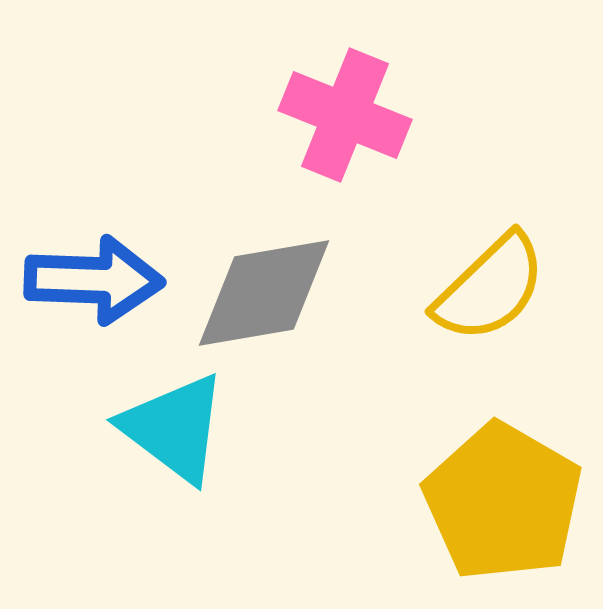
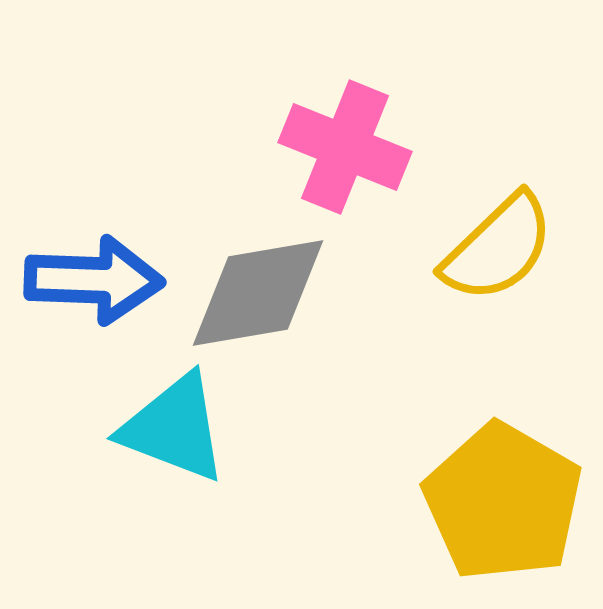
pink cross: moved 32 px down
yellow semicircle: moved 8 px right, 40 px up
gray diamond: moved 6 px left
cyan triangle: rotated 16 degrees counterclockwise
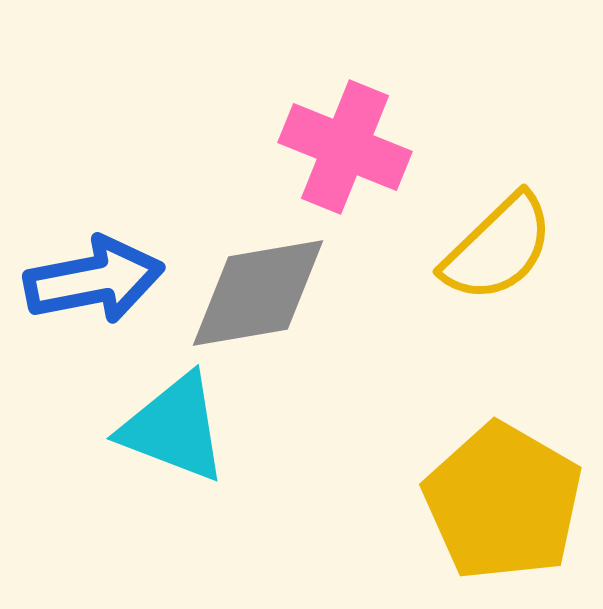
blue arrow: rotated 13 degrees counterclockwise
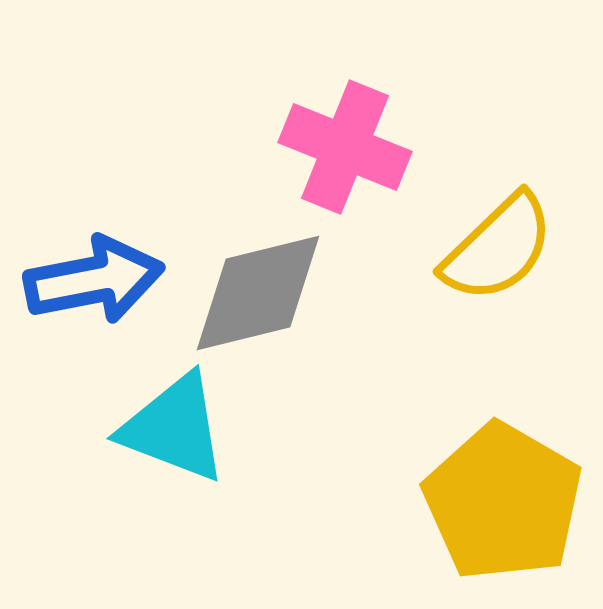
gray diamond: rotated 4 degrees counterclockwise
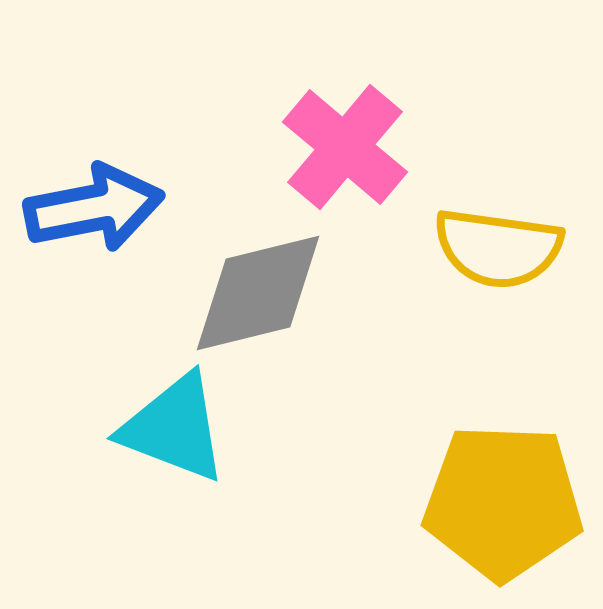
pink cross: rotated 18 degrees clockwise
yellow semicircle: rotated 52 degrees clockwise
blue arrow: moved 72 px up
yellow pentagon: rotated 28 degrees counterclockwise
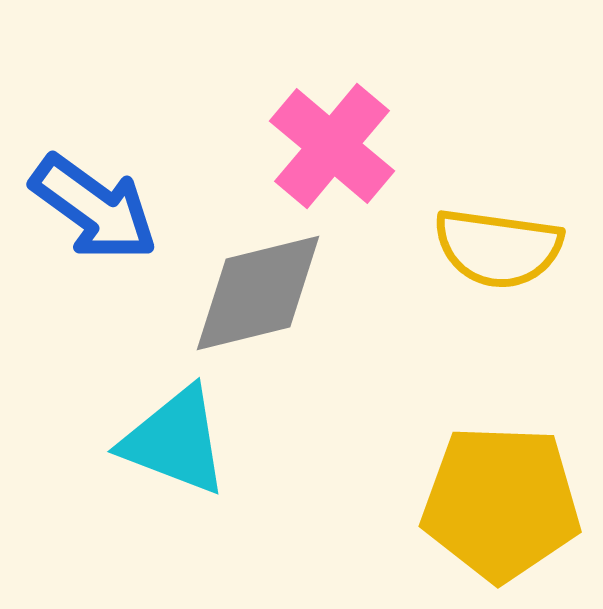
pink cross: moved 13 px left, 1 px up
blue arrow: rotated 47 degrees clockwise
cyan triangle: moved 1 px right, 13 px down
yellow pentagon: moved 2 px left, 1 px down
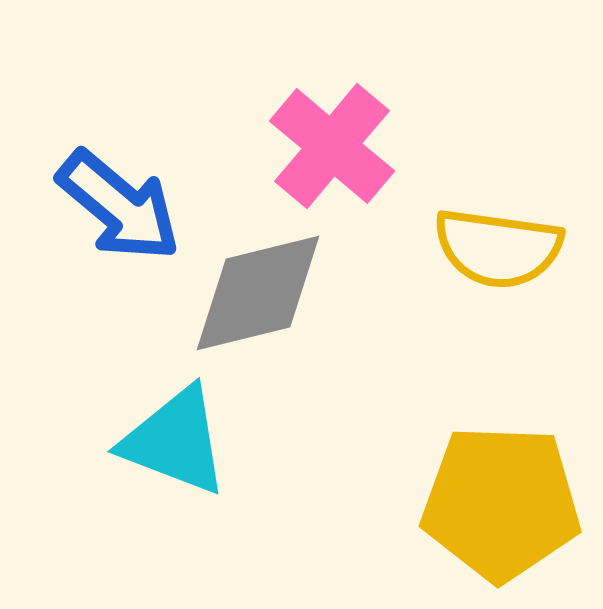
blue arrow: moved 25 px right, 2 px up; rotated 4 degrees clockwise
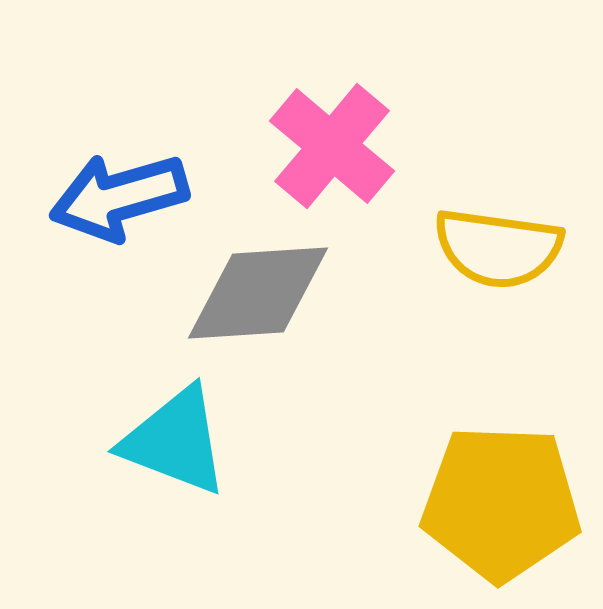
blue arrow: moved 9 px up; rotated 124 degrees clockwise
gray diamond: rotated 10 degrees clockwise
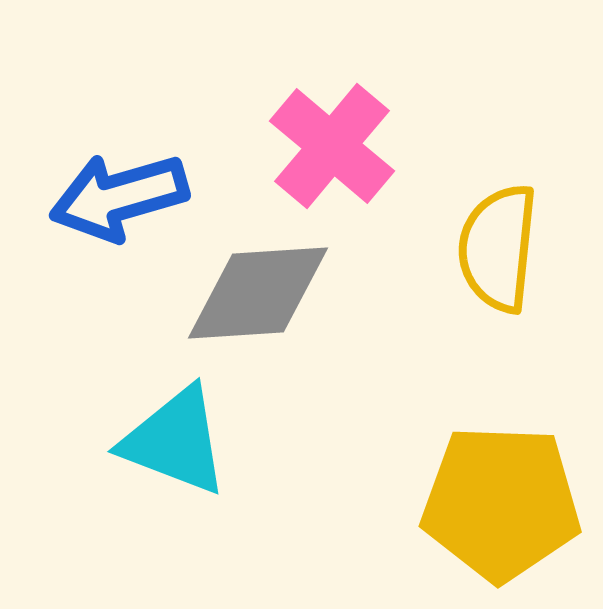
yellow semicircle: rotated 88 degrees clockwise
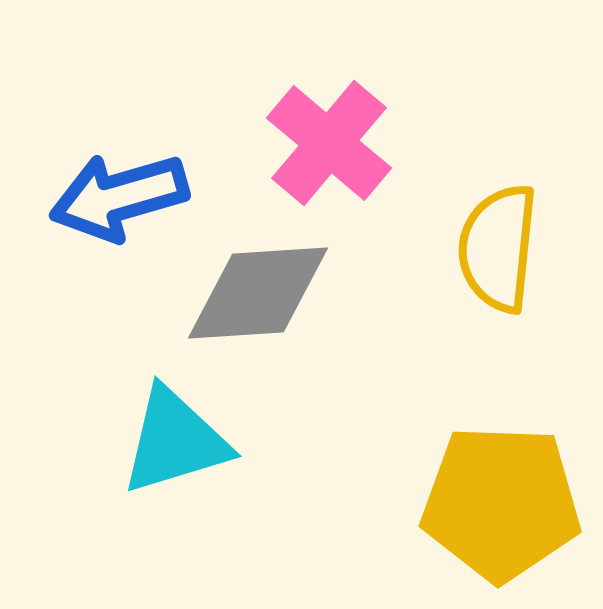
pink cross: moved 3 px left, 3 px up
cyan triangle: rotated 38 degrees counterclockwise
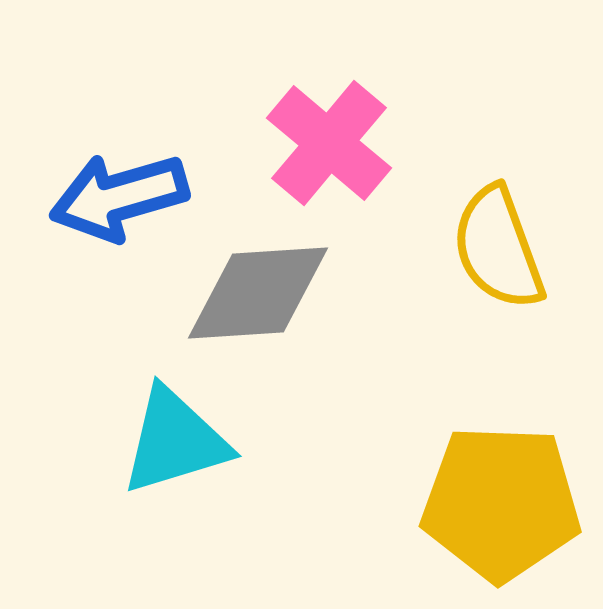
yellow semicircle: rotated 26 degrees counterclockwise
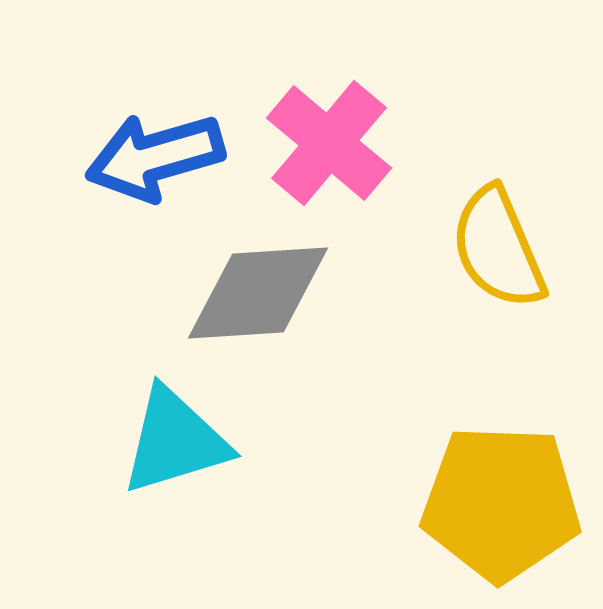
blue arrow: moved 36 px right, 40 px up
yellow semicircle: rotated 3 degrees counterclockwise
